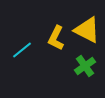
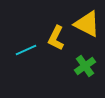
yellow triangle: moved 6 px up
cyan line: moved 4 px right; rotated 15 degrees clockwise
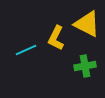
green cross: rotated 25 degrees clockwise
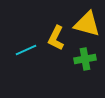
yellow triangle: rotated 12 degrees counterclockwise
green cross: moved 7 px up
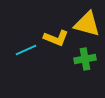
yellow L-shape: rotated 95 degrees counterclockwise
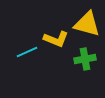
yellow L-shape: moved 1 px down
cyan line: moved 1 px right, 2 px down
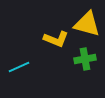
cyan line: moved 8 px left, 15 px down
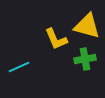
yellow triangle: moved 2 px down
yellow L-shape: rotated 45 degrees clockwise
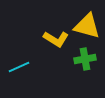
yellow L-shape: rotated 35 degrees counterclockwise
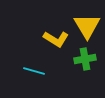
yellow triangle: rotated 44 degrees clockwise
cyan line: moved 15 px right, 4 px down; rotated 40 degrees clockwise
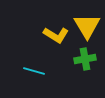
yellow L-shape: moved 4 px up
